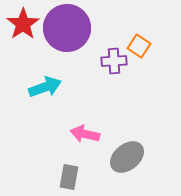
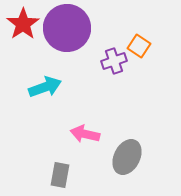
purple cross: rotated 15 degrees counterclockwise
gray ellipse: rotated 24 degrees counterclockwise
gray rectangle: moved 9 px left, 2 px up
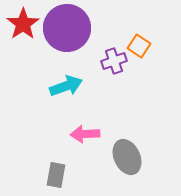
cyan arrow: moved 21 px right, 1 px up
pink arrow: rotated 16 degrees counterclockwise
gray ellipse: rotated 52 degrees counterclockwise
gray rectangle: moved 4 px left
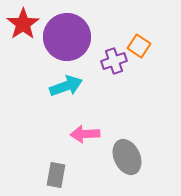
purple circle: moved 9 px down
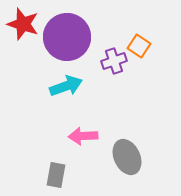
red star: rotated 20 degrees counterclockwise
pink arrow: moved 2 px left, 2 px down
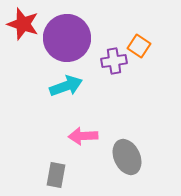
purple circle: moved 1 px down
purple cross: rotated 10 degrees clockwise
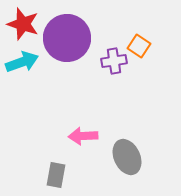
cyan arrow: moved 44 px left, 24 px up
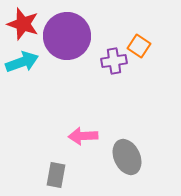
purple circle: moved 2 px up
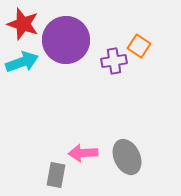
purple circle: moved 1 px left, 4 px down
pink arrow: moved 17 px down
